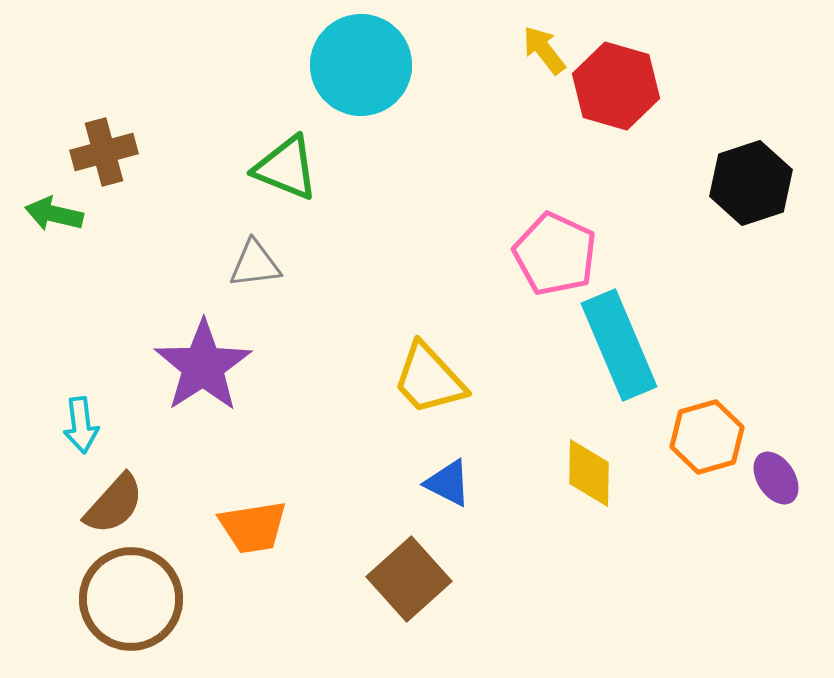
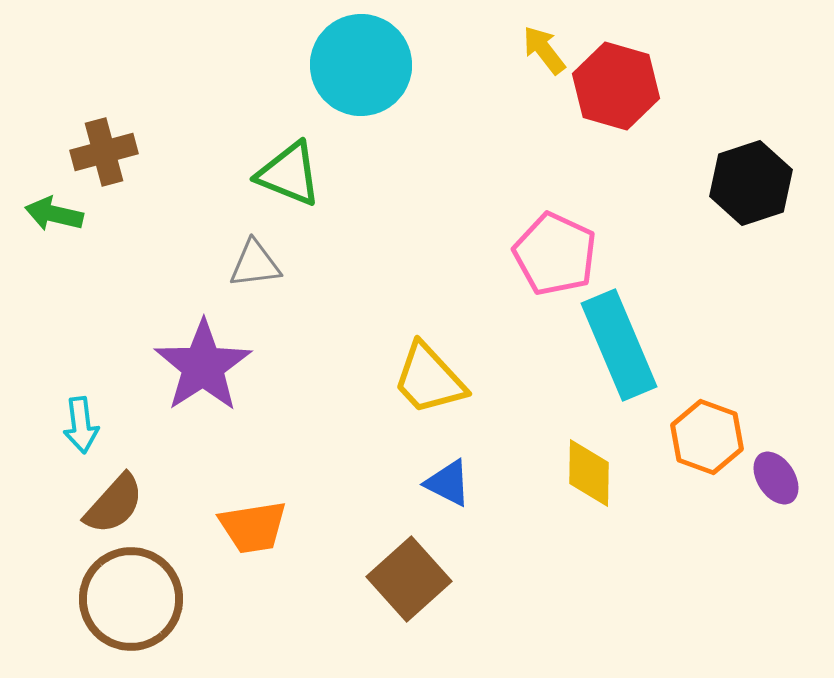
green triangle: moved 3 px right, 6 px down
orange hexagon: rotated 24 degrees counterclockwise
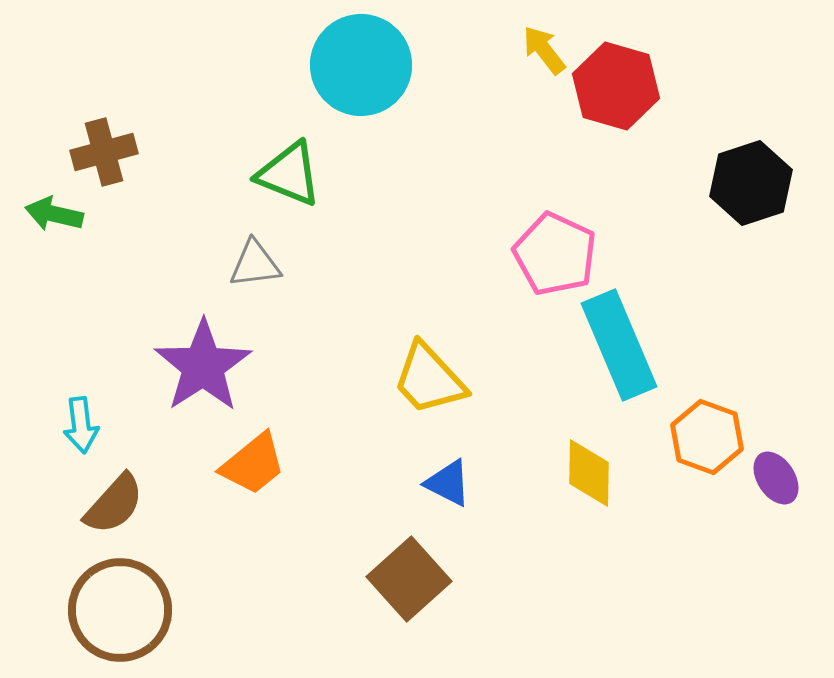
orange trapezoid: moved 63 px up; rotated 30 degrees counterclockwise
brown circle: moved 11 px left, 11 px down
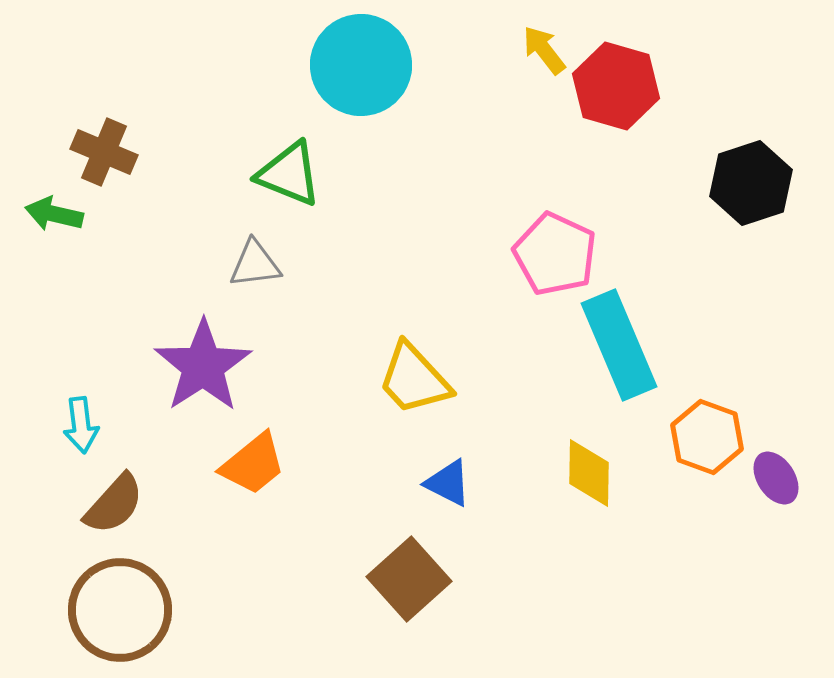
brown cross: rotated 38 degrees clockwise
yellow trapezoid: moved 15 px left
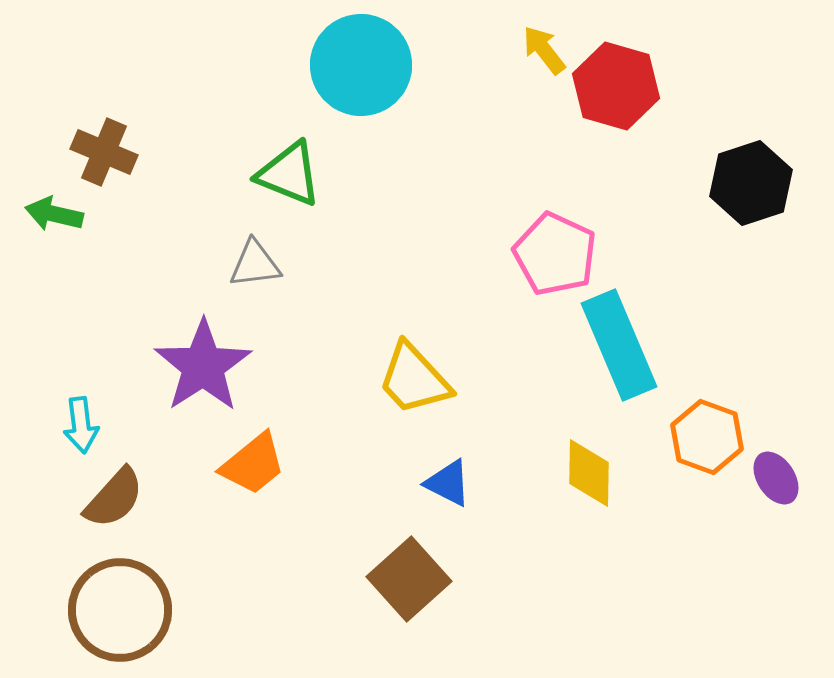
brown semicircle: moved 6 px up
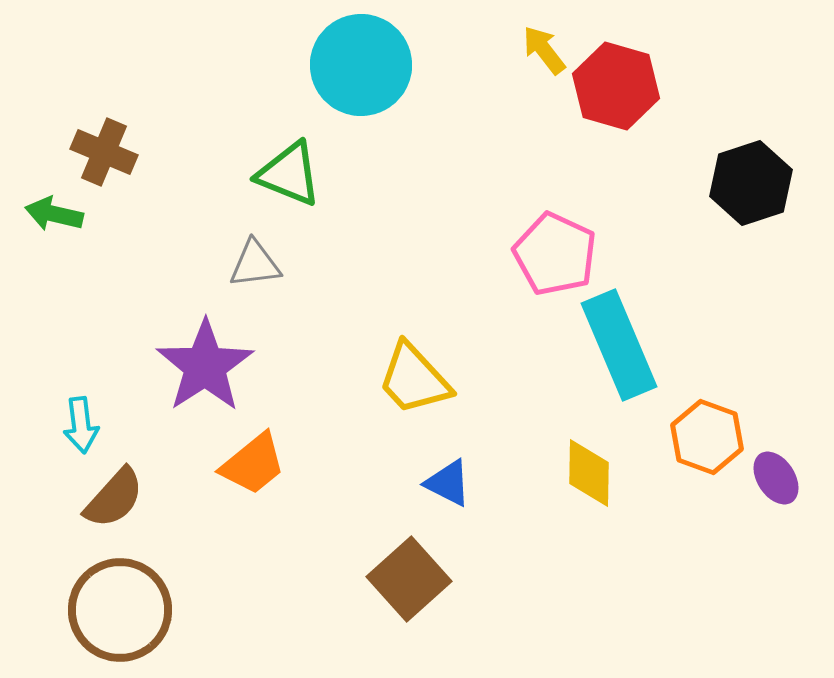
purple star: moved 2 px right
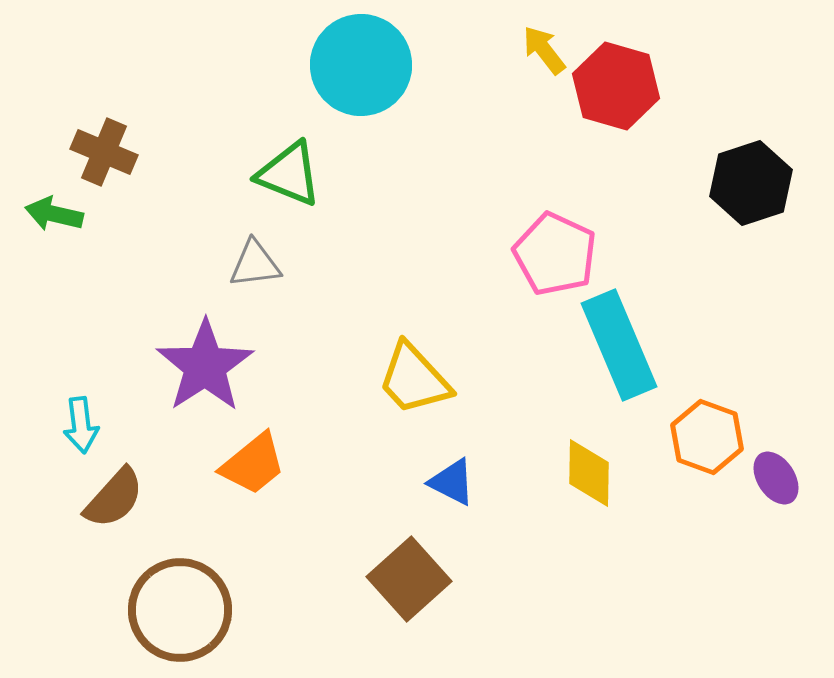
blue triangle: moved 4 px right, 1 px up
brown circle: moved 60 px right
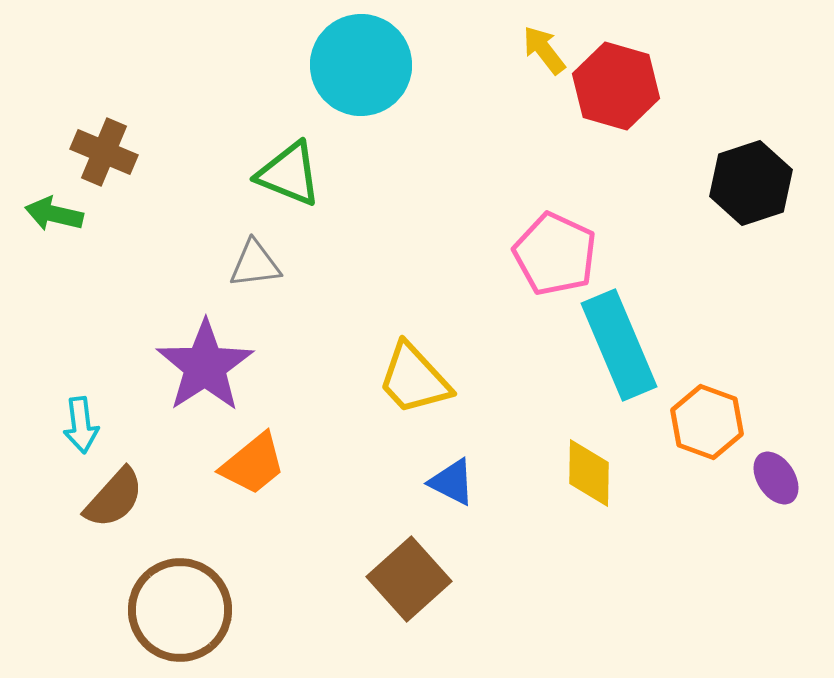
orange hexagon: moved 15 px up
